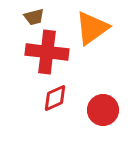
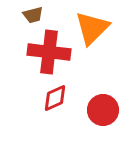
brown trapezoid: moved 1 px left, 2 px up
orange triangle: rotated 9 degrees counterclockwise
red cross: moved 2 px right
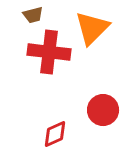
red diamond: moved 36 px down
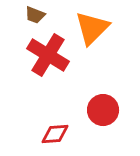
brown trapezoid: moved 2 px right; rotated 35 degrees clockwise
red cross: moved 1 px left, 3 px down; rotated 24 degrees clockwise
red diamond: rotated 20 degrees clockwise
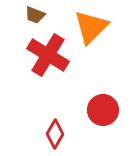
orange triangle: moved 1 px left, 1 px up
red diamond: rotated 56 degrees counterclockwise
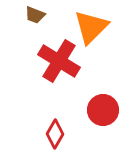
red cross: moved 11 px right, 6 px down
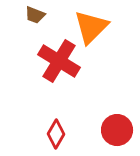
red circle: moved 14 px right, 20 px down
red diamond: moved 1 px right
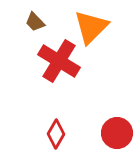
brown trapezoid: moved 7 px down; rotated 25 degrees clockwise
red circle: moved 3 px down
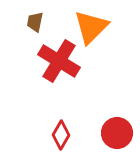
brown trapezoid: rotated 55 degrees clockwise
red diamond: moved 5 px right, 1 px down
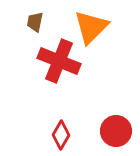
red cross: rotated 9 degrees counterclockwise
red circle: moved 1 px left, 2 px up
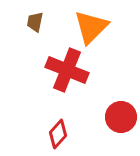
red cross: moved 8 px right, 9 px down
red circle: moved 5 px right, 14 px up
red diamond: moved 3 px left, 1 px up; rotated 12 degrees clockwise
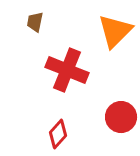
orange triangle: moved 24 px right, 4 px down
